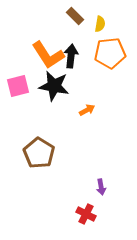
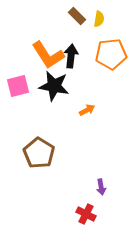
brown rectangle: moved 2 px right
yellow semicircle: moved 1 px left, 5 px up
orange pentagon: moved 1 px right, 1 px down
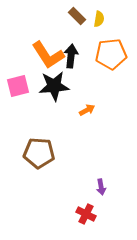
black star: rotated 16 degrees counterclockwise
brown pentagon: rotated 28 degrees counterclockwise
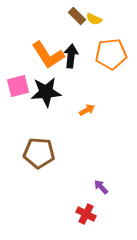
yellow semicircle: moved 5 px left; rotated 105 degrees clockwise
black star: moved 8 px left, 6 px down
purple arrow: rotated 147 degrees clockwise
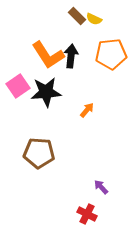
pink square: rotated 20 degrees counterclockwise
orange arrow: rotated 21 degrees counterclockwise
red cross: moved 1 px right
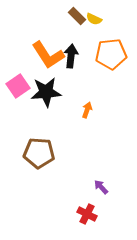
orange arrow: rotated 21 degrees counterclockwise
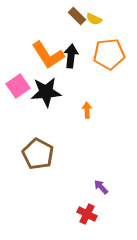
orange pentagon: moved 2 px left
orange arrow: rotated 21 degrees counterclockwise
brown pentagon: moved 1 px left, 1 px down; rotated 24 degrees clockwise
